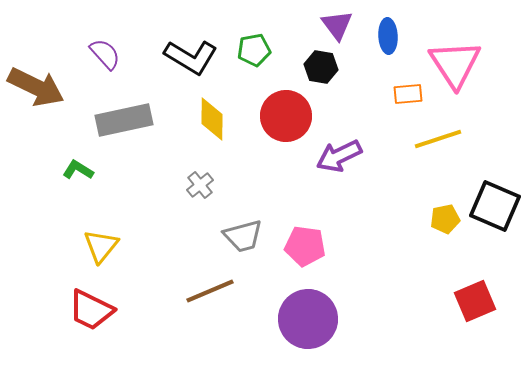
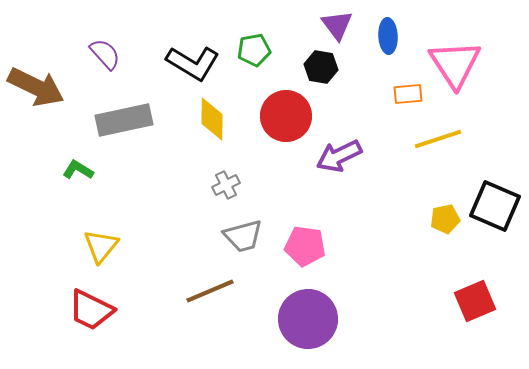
black L-shape: moved 2 px right, 6 px down
gray cross: moved 26 px right; rotated 12 degrees clockwise
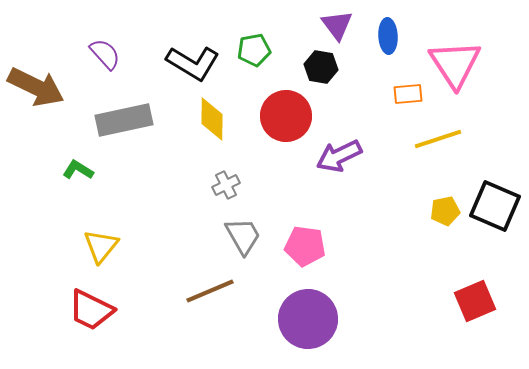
yellow pentagon: moved 8 px up
gray trapezoid: rotated 105 degrees counterclockwise
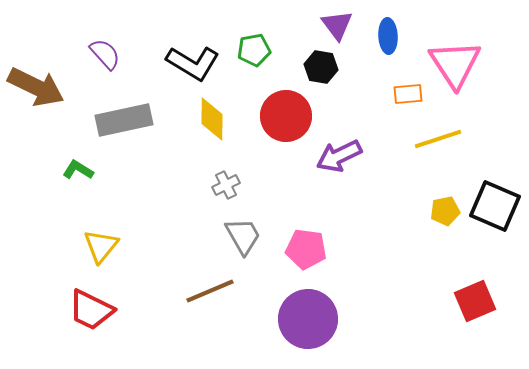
pink pentagon: moved 1 px right, 3 px down
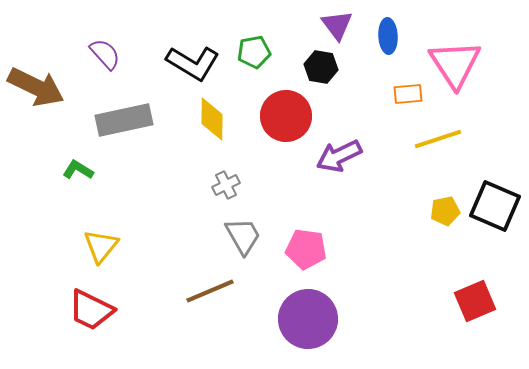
green pentagon: moved 2 px down
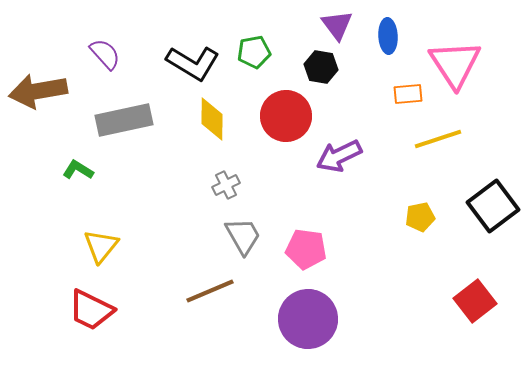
brown arrow: moved 2 px right, 4 px down; rotated 144 degrees clockwise
black square: moved 2 px left; rotated 30 degrees clockwise
yellow pentagon: moved 25 px left, 6 px down
red square: rotated 15 degrees counterclockwise
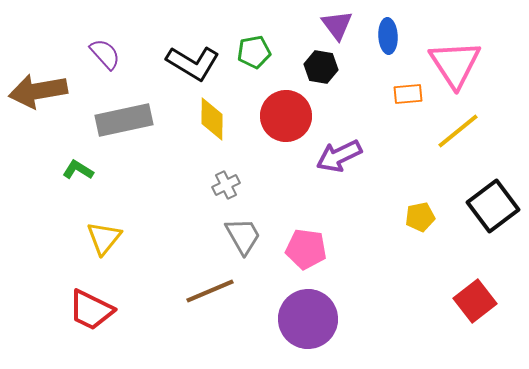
yellow line: moved 20 px right, 8 px up; rotated 21 degrees counterclockwise
yellow triangle: moved 3 px right, 8 px up
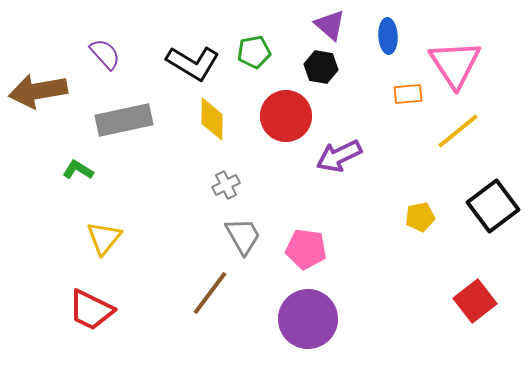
purple triangle: moved 7 px left; rotated 12 degrees counterclockwise
brown line: moved 2 px down; rotated 30 degrees counterclockwise
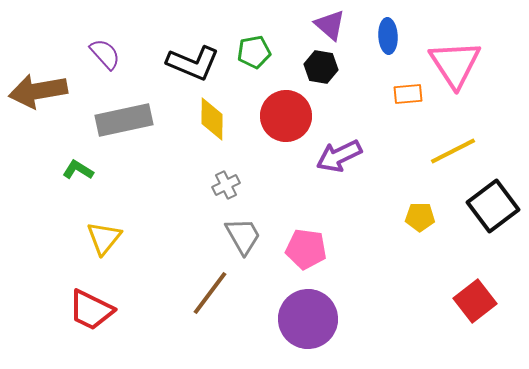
black L-shape: rotated 8 degrees counterclockwise
yellow line: moved 5 px left, 20 px down; rotated 12 degrees clockwise
yellow pentagon: rotated 12 degrees clockwise
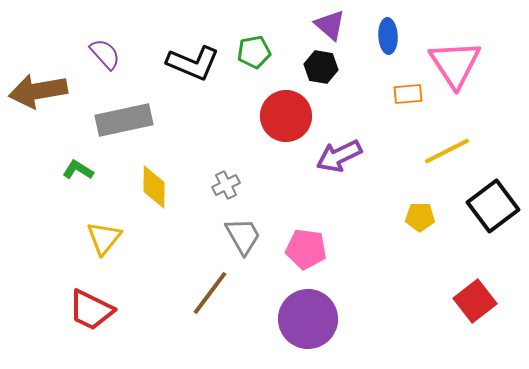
yellow diamond: moved 58 px left, 68 px down
yellow line: moved 6 px left
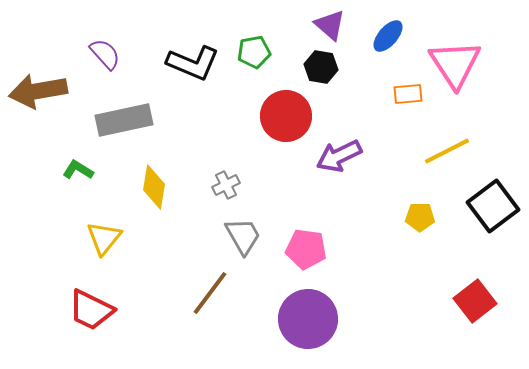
blue ellipse: rotated 44 degrees clockwise
yellow diamond: rotated 9 degrees clockwise
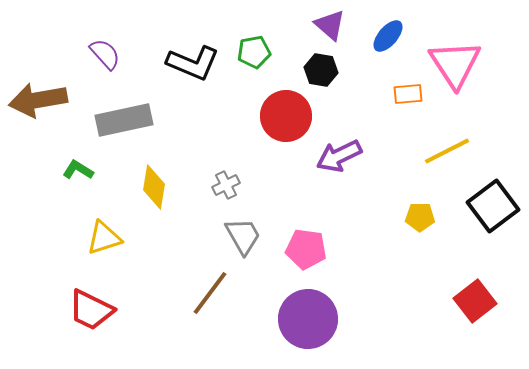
black hexagon: moved 3 px down
brown arrow: moved 9 px down
yellow triangle: rotated 33 degrees clockwise
